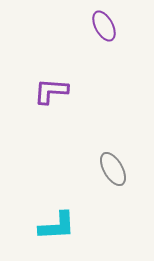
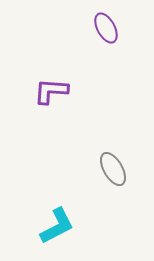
purple ellipse: moved 2 px right, 2 px down
cyan L-shape: rotated 24 degrees counterclockwise
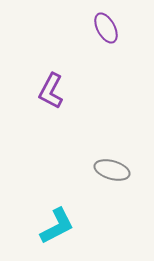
purple L-shape: rotated 66 degrees counterclockwise
gray ellipse: moved 1 px left, 1 px down; rotated 44 degrees counterclockwise
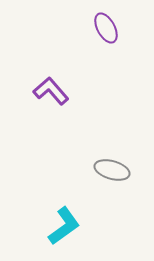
purple L-shape: rotated 111 degrees clockwise
cyan L-shape: moved 7 px right; rotated 9 degrees counterclockwise
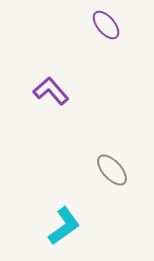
purple ellipse: moved 3 px up; rotated 12 degrees counterclockwise
gray ellipse: rotated 32 degrees clockwise
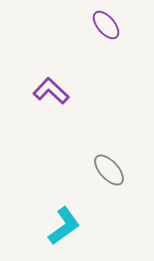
purple L-shape: rotated 6 degrees counterclockwise
gray ellipse: moved 3 px left
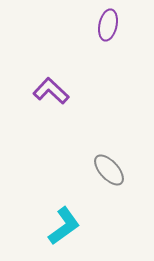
purple ellipse: moved 2 px right; rotated 52 degrees clockwise
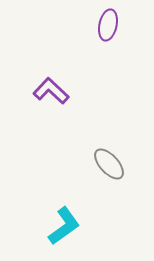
gray ellipse: moved 6 px up
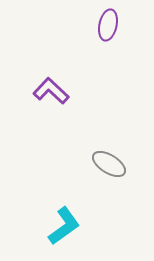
gray ellipse: rotated 16 degrees counterclockwise
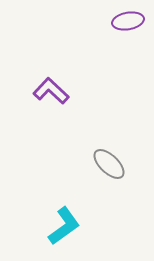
purple ellipse: moved 20 px right, 4 px up; rotated 68 degrees clockwise
gray ellipse: rotated 12 degrees clockwise
